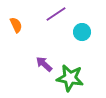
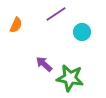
orange semicircle: rotated 49 degrees clockwise
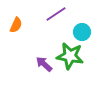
green star: moved 22 px up
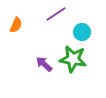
green star: moved 3 px right, 3 px down
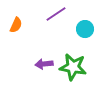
cyan circle: moved 3 px right, 3 px up
green star: moved 8 px down
purple arrow: rotated 48 degrees counterclockwise
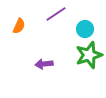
orange semicircle: moved 3 px right, 1 px down
green star: moved 16 px right, 12 px up; rotated 28 degrees counterclockwise
